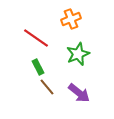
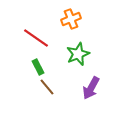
purple arrow: moved 12 px right, 5 px up; rotated 80 degrees clockwise
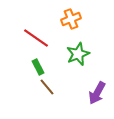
purple arrow: moved 6 px right, 5 px down
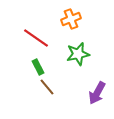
green star: rotated 10 degrees clockwise
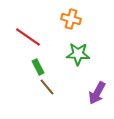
orange cross: rotated 36 degrees clockwise
red line: moved 8 px left, 1 px up
green star: rotated 15 degrees clockwise
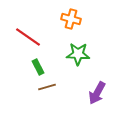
brown line: rotated 66 degrees counterclockwise
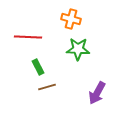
red line: rotated 32 degrees counterclockwise
green star: moved 5 px up
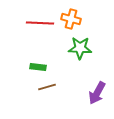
red line: moved 12 px right, 14 px up
green star: moved 2 px right, 1 px up
green rectangle: rotated 56 degrees counterclockwise
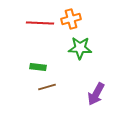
orange cross: rotated 30 degrees counterclockwise
purple arrow: moved 1 px left, 1 px down
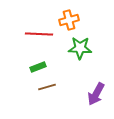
orange cross: moved 2 px left, 1 px down
red line: moved 1 px left, 11 px down
green rectangle: rotated 28 degrees counterclockwise
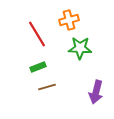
red line: moved 2 px left; rotated 56 degrees clockwise
purple arrow: moved 2 px up; rotated 15 degrees counterclockwise
